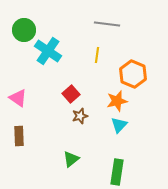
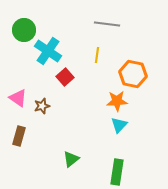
orange hexagon: rotated 12 degrees counterclockwise
red square: moved 6 px left, 17 px up
orange star: rotated 10 degrees clockwise
brown star: moved 38 px left, 10 px up
brown rectangle: rotated 18 degrees clockwise
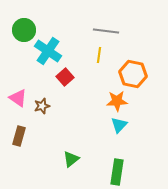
gray line: moved 1 px left, 7 px down
yellow line: moved 2 px right
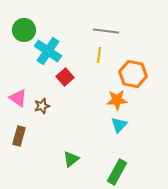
orange star: moved 1 px up
green rectangle: rotated 20 degrees clockwise
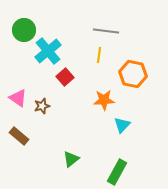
cyan cross: rotated 16 degrees clockwise
orange star: moved 13 px left
cyan triangle: moved 3 px right
brown rectangle: rotated 66 degrees counterclockwise
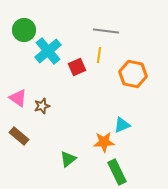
red square: moved 12 px right, 10 px up; rotated 18 degrees clockwise
orange star: moved 42 px down
cyan triangle: rotated 24 degrees clockwise
green triangle: moved 3 px left
green rectangle: rotated 55 degrees counterclockwise
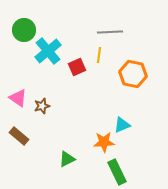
gray line: moved 4 px right, 1 px down; rotated 10 degrees counterclockwise
green triangle: moved 1 px left; rotated 12 degrees clockwise
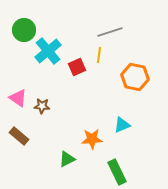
gray line: rotated 15 degrees counterclockwise
orange hexagon: moved 2 px right, 3 px down
brown star: rotated 21 degrees clockwise
orange star: moved 12 px left, 3 px up
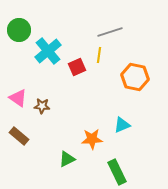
green circle: moved 5 px left
